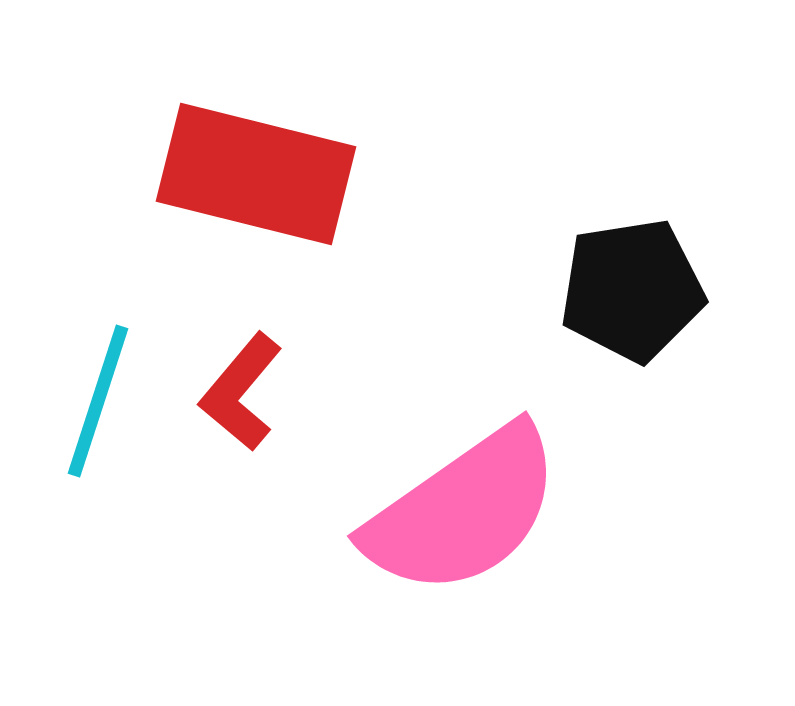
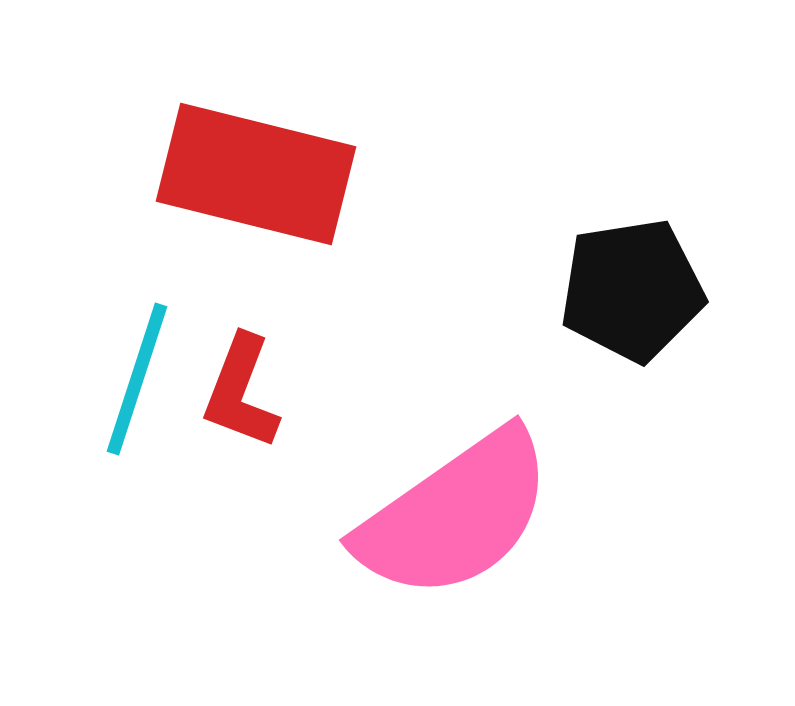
red L-shape: rotated 19 degrees counterclockwise
cyan line: moved 39 px right, 22 px up
pink semicircle: moved 8 px left, 4 px down
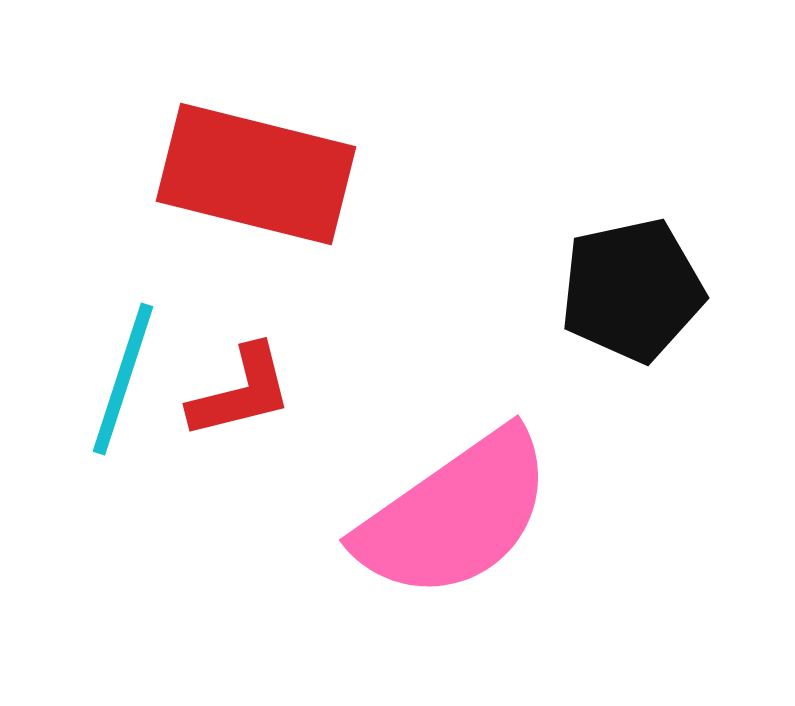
black pentagon: rotated 3 degrees counterclockwise
cyan line: moved 14 px left
red L-shape: rotated 125 degrees counterclockwise
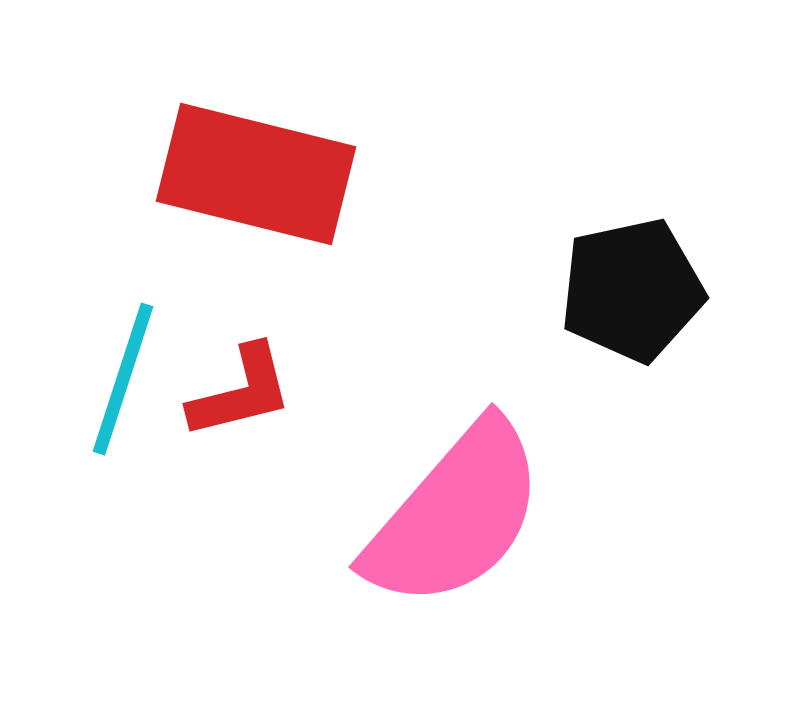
pink semicircle: rotated 14 degrees counterclockwise
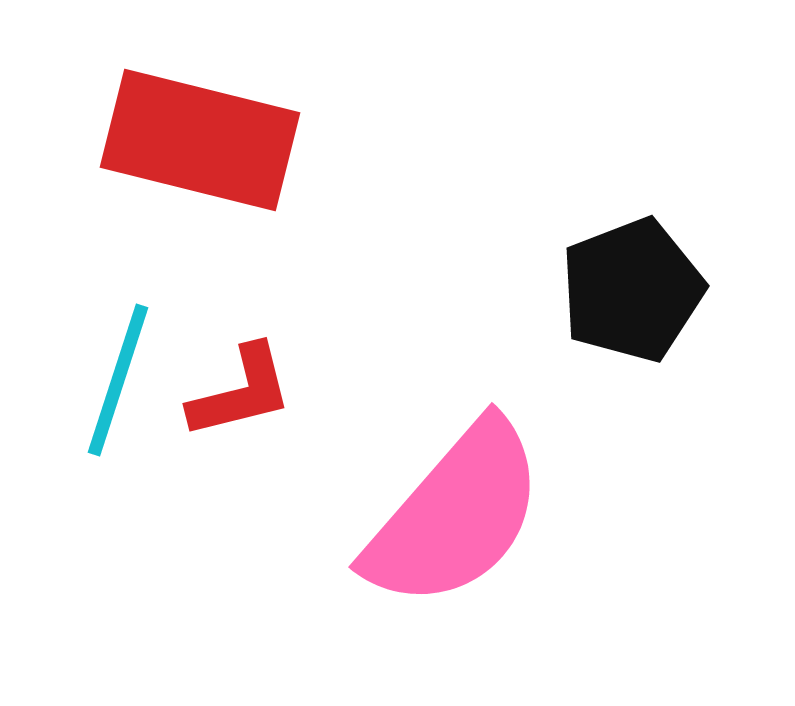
red rectangle: moved 56 px left, 34 px up
black pentagon: rotated 9 degrees counterclockwise
cyan line: moved 5 px left, 1 px down
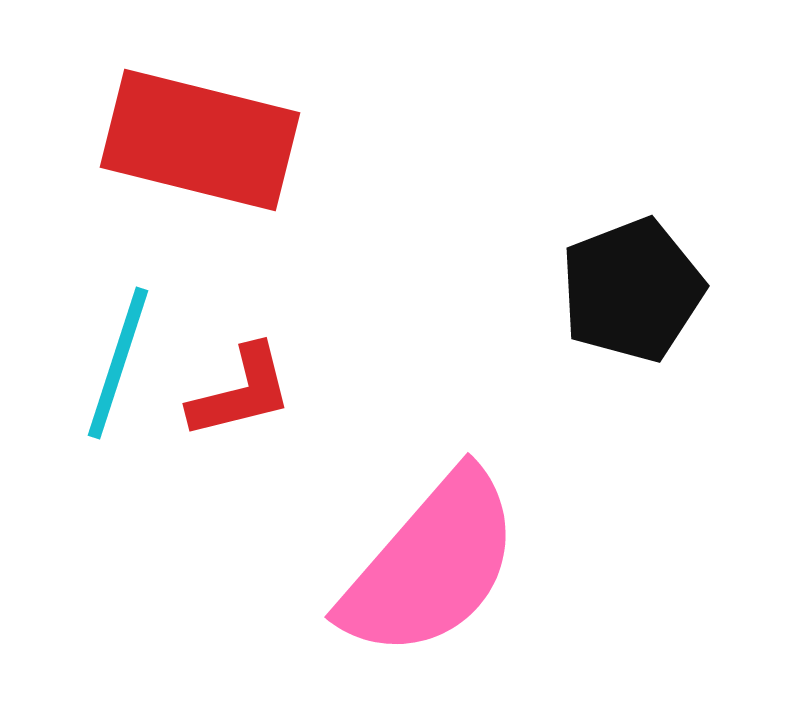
cyan line: moved 17 px up
pink semicircle: moved 24 px left, 50 px down
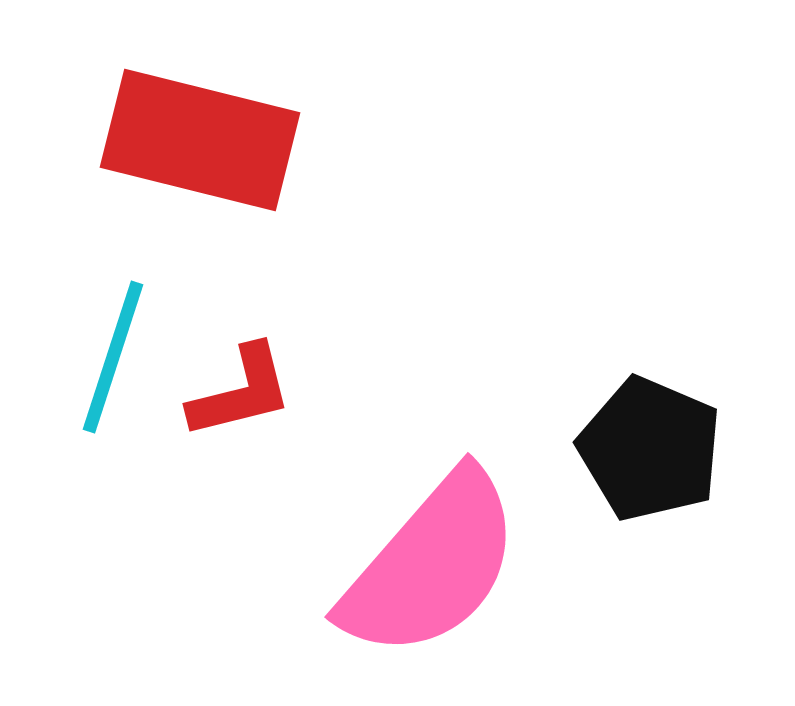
black pentagon: moved 18 px right, 159 px down; rotated 28 degrees counterclockwise
cyan line: moved 5 px left, 6 px up
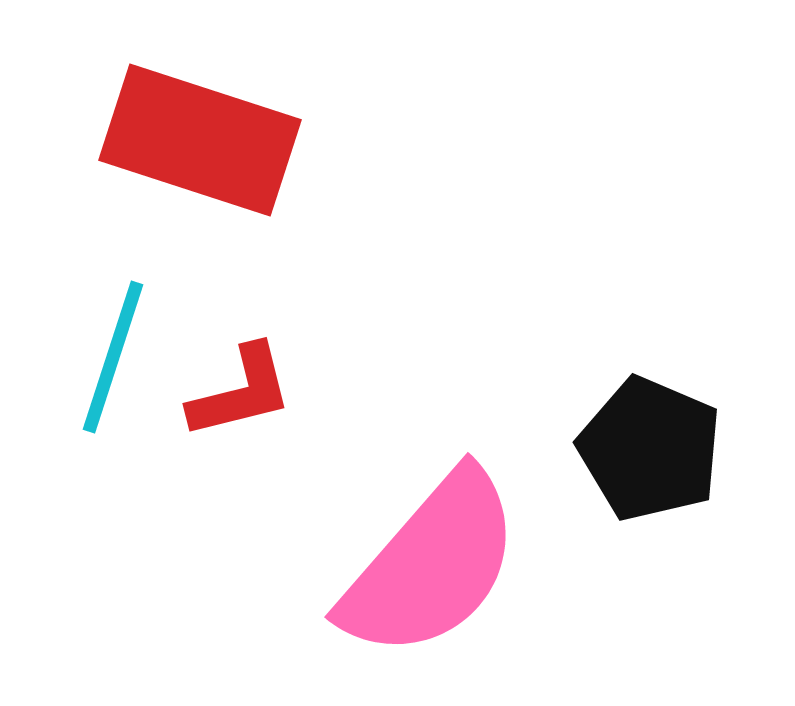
red rectangle: rotated 4 degrees clockwise
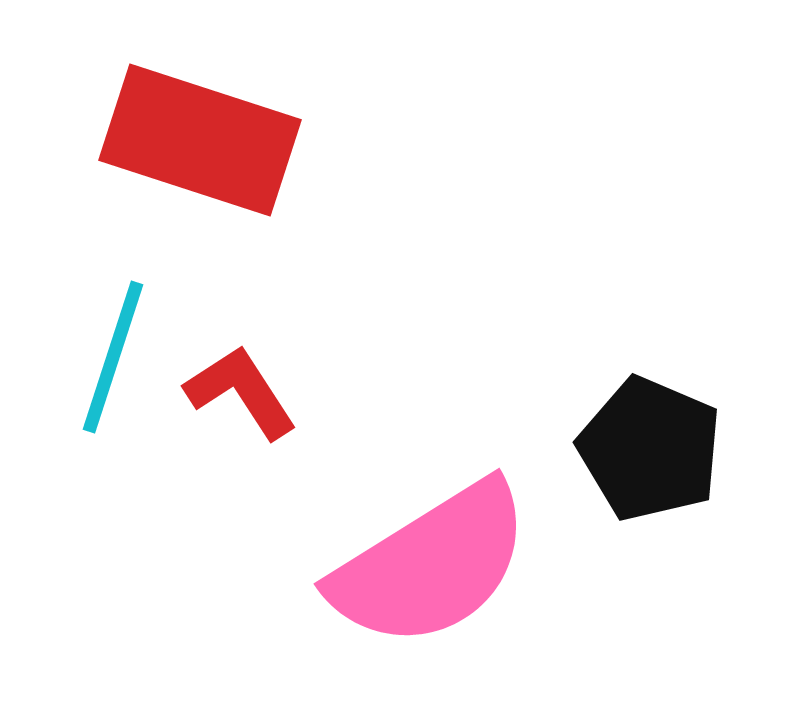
red L-shape: rotated 109 degrees counterclockwise
pink semicircle: rotated 17 degrees clockwise
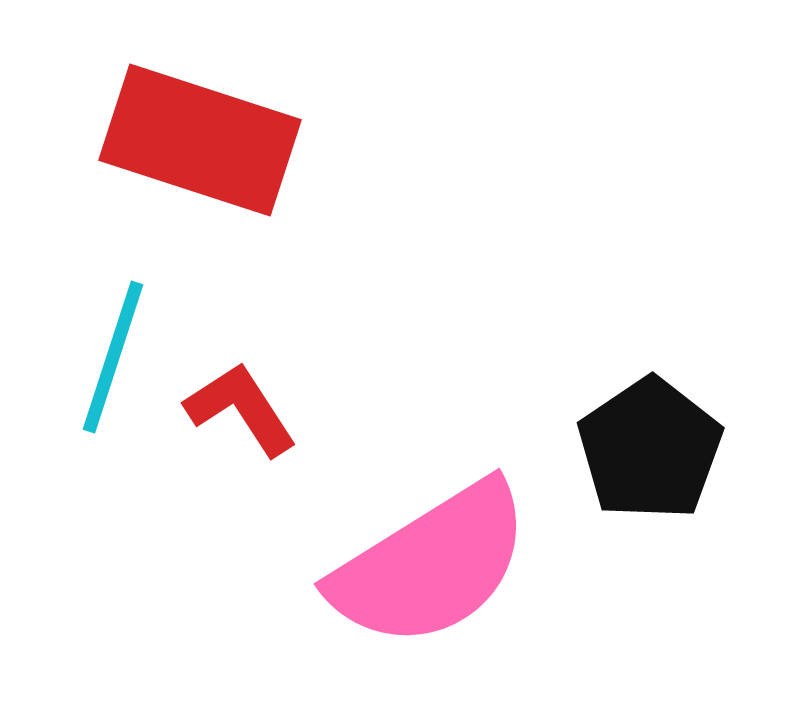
red L-shape: moved 17 px down
black pentagon: rotated 15 degrees clockwise
